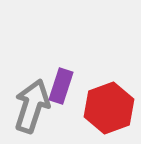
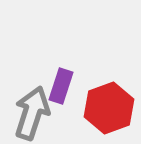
gray arrow: moved 7 px down
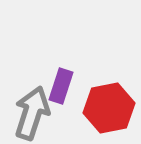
red hexagon: rotated 9 degrees clockwise
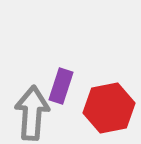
gray arrow: rotated 14 degrees counterclockwise
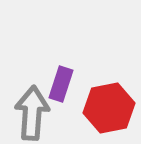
purple rectangle: moved 2 px up
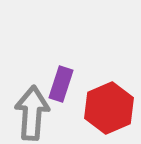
red hexagon: rotated 12 degrees counterclockwise
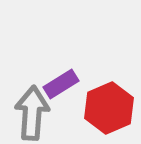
purple rectangle: rotated 40 degrees clockwise
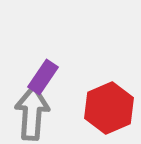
purple rectangle: moved 18 px left, 7 px up; rotated 24 degrees counterclockwise
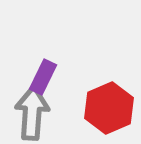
purple rectangle: rotated 8 degrees counterclockwise
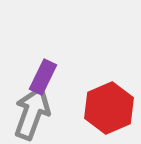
gray arrow: rotated 16 degrees clockwise
